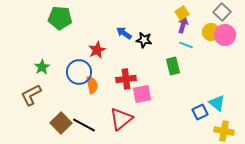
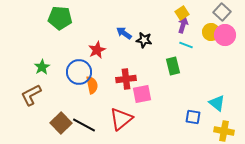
blue square: moved 7 px left, 5 px down; rotated 35 degrees clockwise
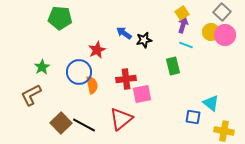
black star: rotated 21 degrees counterclockwise
cyan triangle: moved 6 px left
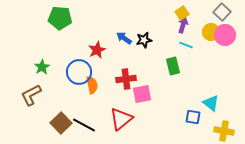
blue arrow: moved 5 px down
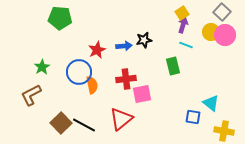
blue arrow: moved 8 px down; rotated 140 degrees clockwise
